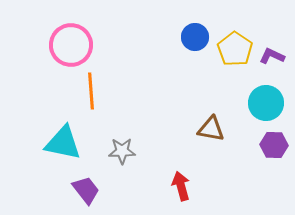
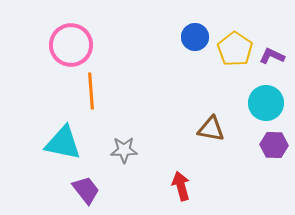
gray star: moved 2 px right, 1 px up
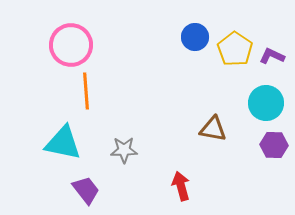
orange line: moved 5 px left
brown triangle: moved 2 px right
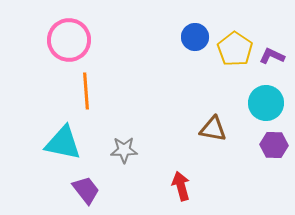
pink circle: moved 2 px left, 5 px up
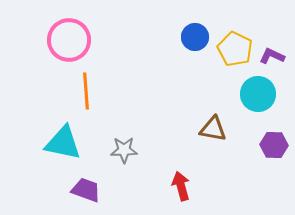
yellow pentagon: rotated 8 degrees counterclockwise
cyan circle: moved 8 px left, 9 px up
purple trapezoid: rotated 32 degrees counterclockwise
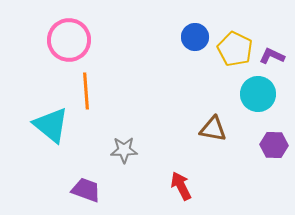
cyan triangle: moved 12 px left, 18 px up; rotated 27 degrees clockwise
red arrow: rotated 12 degrees counterclockwise
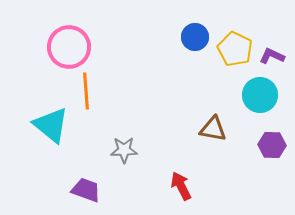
pink circle: moved 7 px down
cyan circle: moved 2 px right, 1 px down
purple hexagon: moved 2 px left
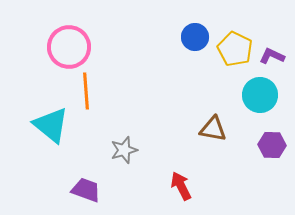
gray star: rotated 16 degrees counterclockwise
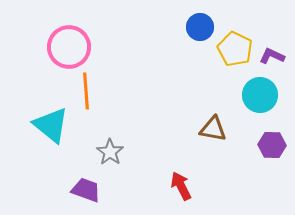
blue circle: moved 5 px right, 10 px up
gray star: moved 14 px left, 2 px down; rotated 20 degrees counterclockwise
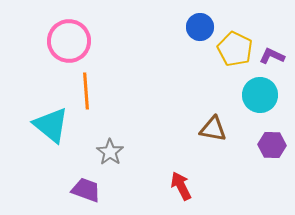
pink circle: moved 6 px up
